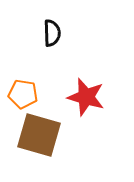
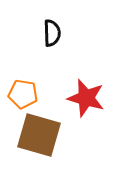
red star: moved 1 px down
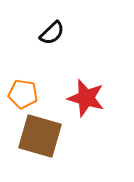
black semicircle: rotated 48 degrees clockwise
brown square: moved 1 px right, 1 px down
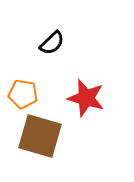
black semicircle: moved 10 px down
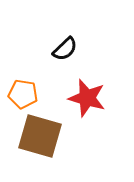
black semicircle: moved 13 px right, 6 px down
red star: moved 1 px right
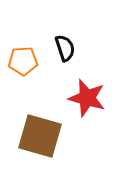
black semicircle: moved 1 px up; rotated 64 degrees counterclockwise
orange pentagon: moved 33 px up; rotated 12 degrees counterclockwise
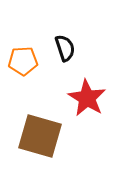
red star: rotated 15 degrees clockwise
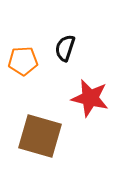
black semicircle: rotated 144 degrees counterclockwise
red star: moved 3 px right; rotated 18 degrees counterclockwise
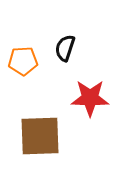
red star: rotated 12 degrees counterclockwise
brown square: rotated 18 degrees counterclockwise
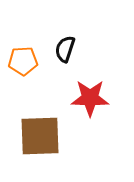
black semicircle: moved 1 px down
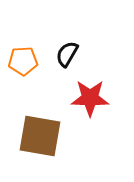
black semicircle: moved 2 px right, 5 px down; rotated 12 degrees clockwise
brown square: rotated 12 degrees clockwise
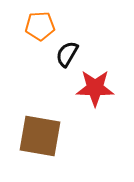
orange pentagon: moved 17 px right, 35 px up
red star: moved 5 px right, 10 px up
